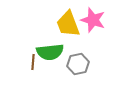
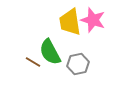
yellow trapezoid: moved 2 px right, 2 px up; rotated 12 degrees clockwise
green semicircle: rotated 68 degrees clockwise
brown line: rotated 63 degrees counterclockwise
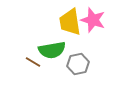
green semicircle: moved 2 px right, 2 px up; rotated 72 degrees counterclockwise
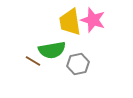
brown line: moved 1 px up
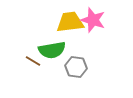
yellow trapezoid: rotated 92 degrees clockwise
gray hexagon: moved 2 px left, 3 px down; rotated 20 degrees clockwise
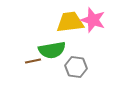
brown line: rotated 42 degrees counterclockwise
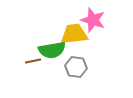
yellow trapezoid: moved 4 px right, 12 px down
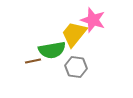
yellow trapezoid: rotated 44 degrees counterclockwise
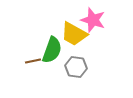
yellow trapezoid: rotated 100 degrees counterclockwise
green semicircle: rotated 60 degrees counterclockwise
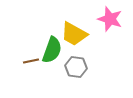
pink star: moved 17 px right, 1 px up
brown line: moved 2 px left
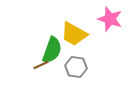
brown line: moved 10 px right, 4 px down; rotated 14 degrees counterclockwise
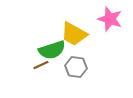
green semicircle: rotated 52 degrees clockwise
